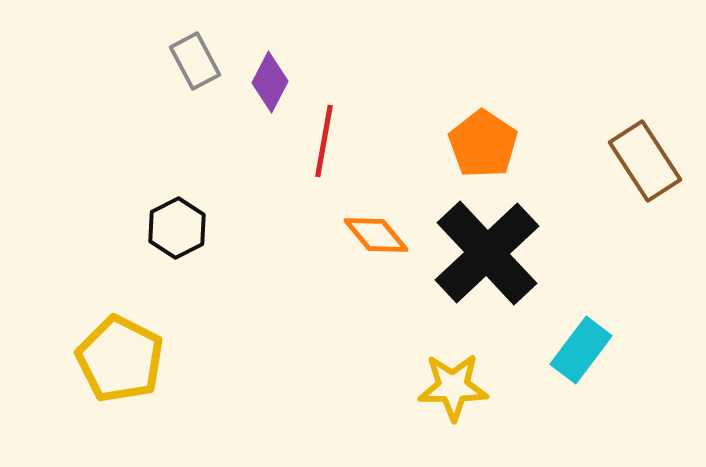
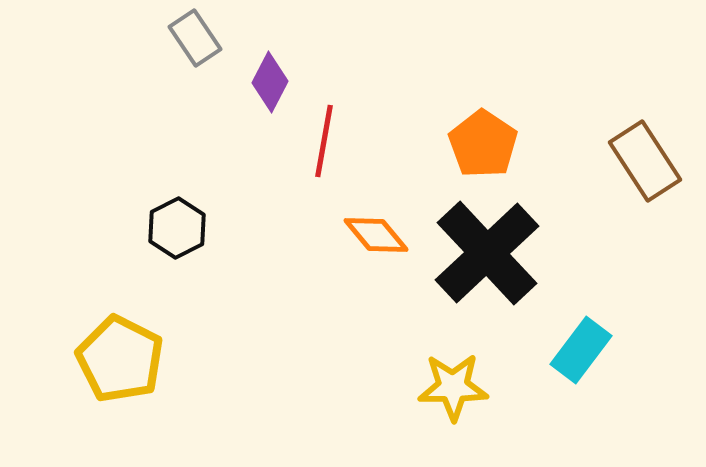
gray rectangle: moved 23 px up; rotated 6 degrees counterclockwise
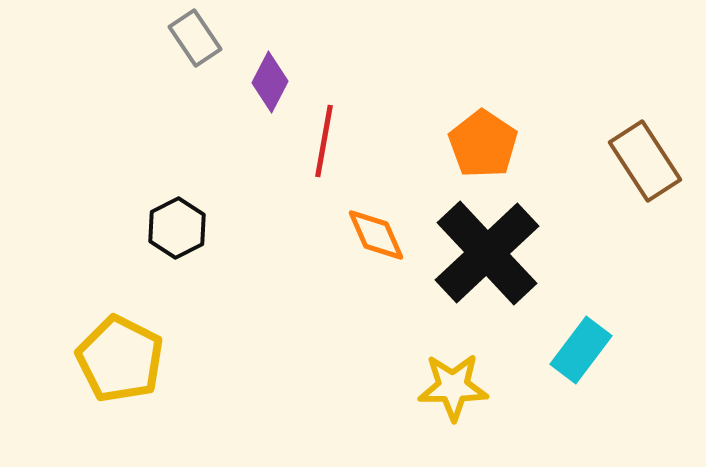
orange diamond: rotated 16 degrees clockwise
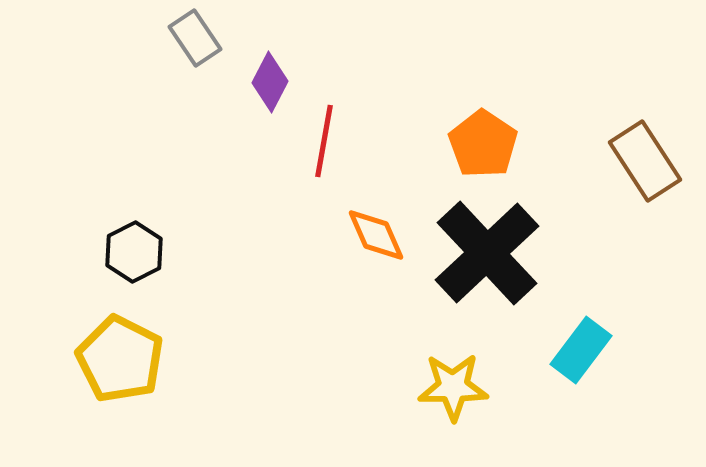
black hexagon: moved 43 px left, 24 px down
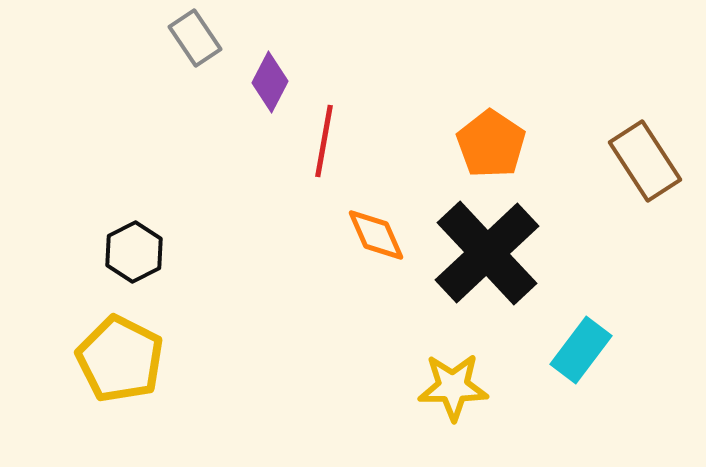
orange pentagon: moved 8 px right
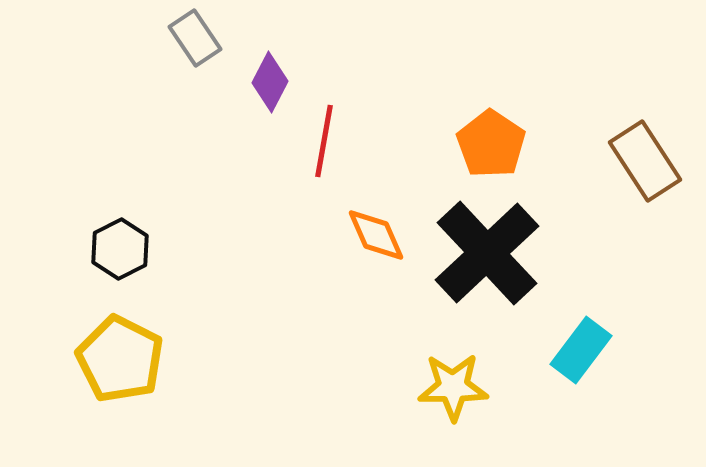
black hexagon: moved 14 px left, 3 px up
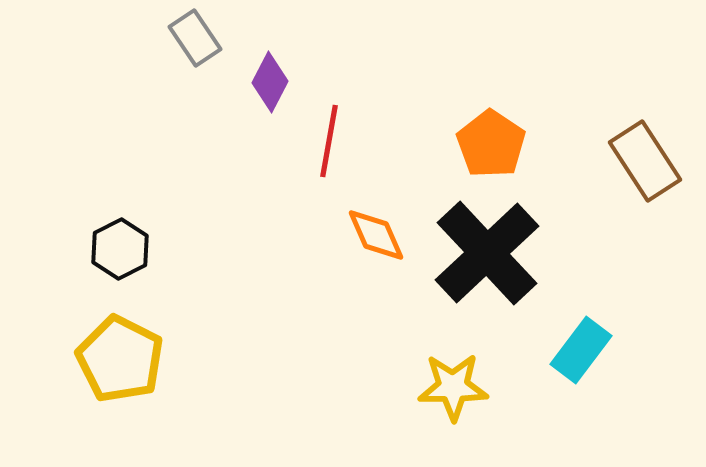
red line: moved 5 px right
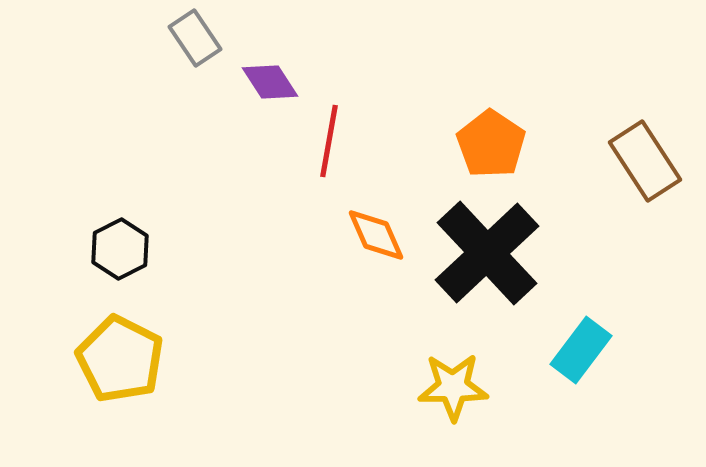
purple diamond: rotated 60 degrees counterclockwise
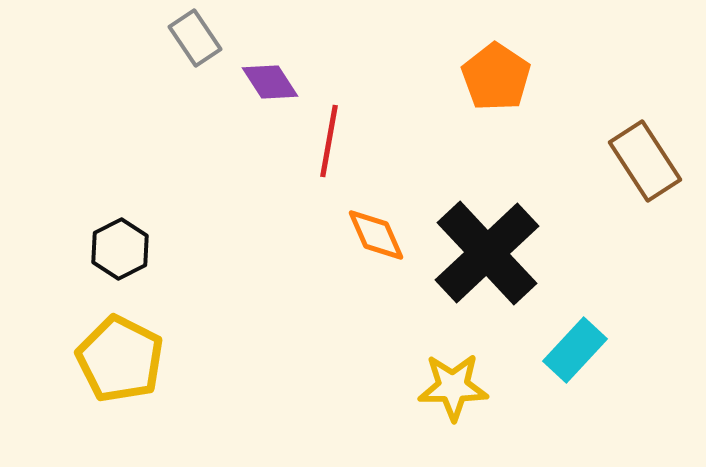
orange pentagon: moved 5 px right, 67 px up
cyan rectangle: moved 6 px left; rotated 6 degrees clockwise
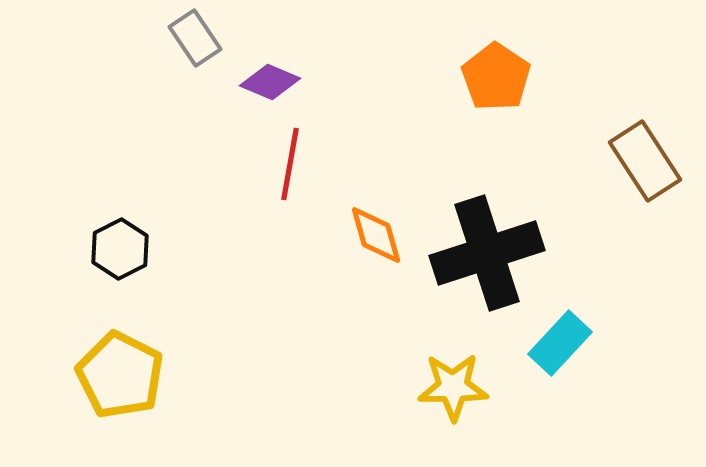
purple diamond: rotated 34 degrees counterclockwise
red line: moved 39 px left, 23 px down
orange diamond: rotated 8 degrees clockwise
black cross: rotated 25 degrees clockwise
cyan rectangle: moved 15 px left, 7 px up
yellow pentagon: moved 16 px down
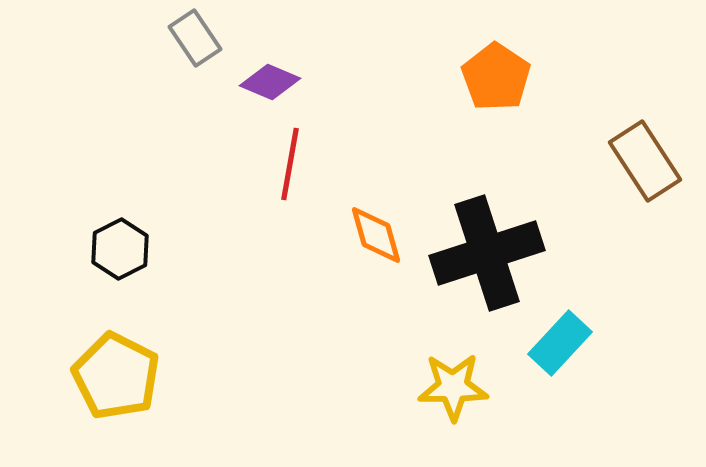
yellow pentagon: moved 4 px left, 1 px down
